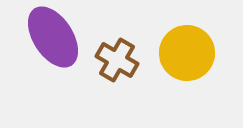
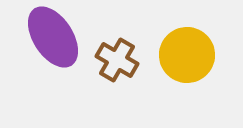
yellow circle: moved 2 px down
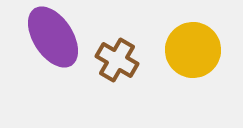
yellow circle: moved 6 px right, 5 px up
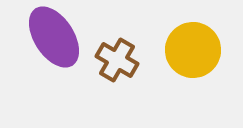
purple ellipse: moved 1 px right
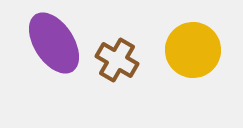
purple ellipse: moved 6 px down
